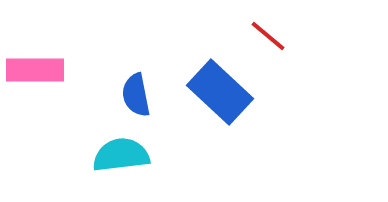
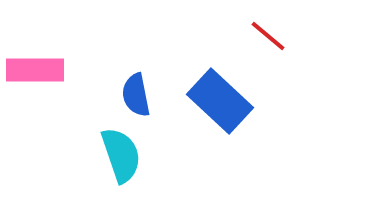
blue rectangle: moved 9 px down
cyan semicircle: rotated 78 degrees clockwise
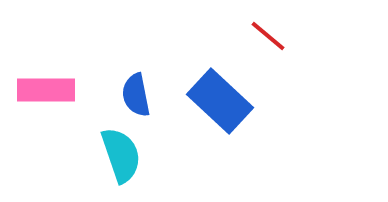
pink rectangle: moved 11 px right, 20 px down
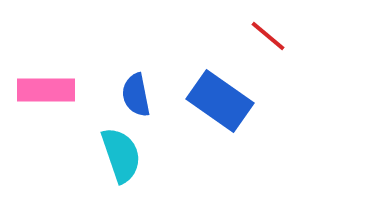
blue rectangle: rotated 8 degrees counterclockwise
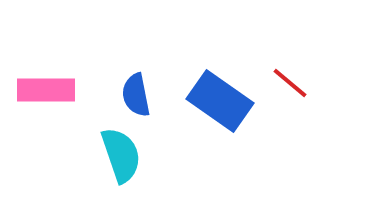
red line: moved 22 px right, 47 px down
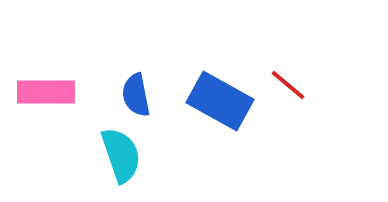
red line: moved 2 px left, 2 px down
pink rectangle: moved 2 px down
blue rectangle: rotated 6 degrees counterclockwise
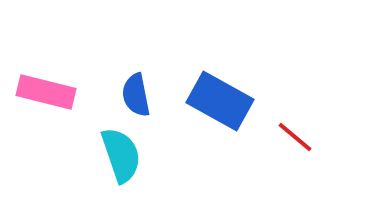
red line: moved 7 px right, 52 px down
pink rectangle: rotated 14 degrees clockwise
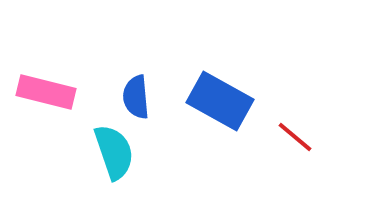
blue semicircle: moved 2 px down; rotated 6 degrees clockwise
cyan semicircle: moved 7 px left, 3 px up
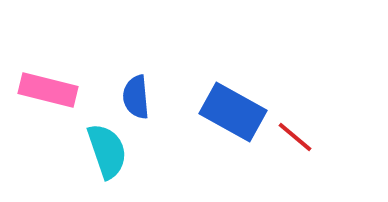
pink rectangle: moved 2 px right, 2 px up
blue rectangle: moved 13 px right, 11 px down
cyan semicircle: moved 7 px left, 1 px up
